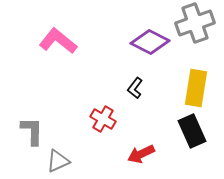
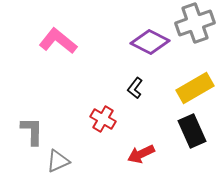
yellow rectangle: moved 1 px left; rotated 51 degrees clockwise
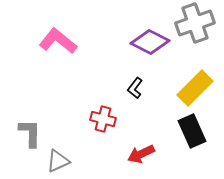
yellow rectangle: rotated 15 degrees counterclockwise
red cross: rotated 15 degrees counterclockwise
gray L-shape: moved 2 px left, 2 px down
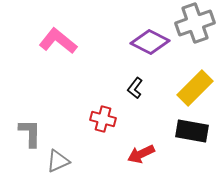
black rectangle: rotated 56 degrees counterclockwise
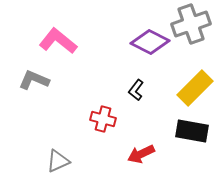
gray cross: moved 4 px left, 1 px down
black L-shape: moved 1 px right, 2 px down
gray L-shape: moved 4 px right, 53 px up; rotated 68 degrees counterclockwise
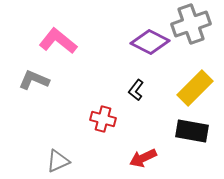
red arrow: moved 2 px right, 4 px down
